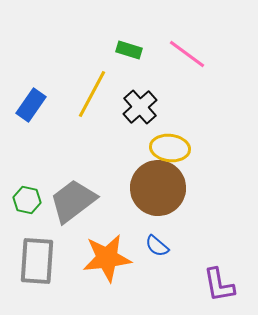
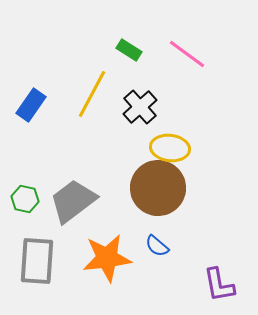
green rectangle: rotated 15 degrees clockwise
green hexagon: moved 2 px left, 1 px up
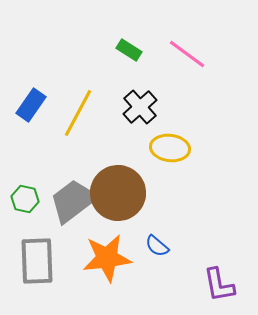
yellow line: moved 14 px left, 19 px down
brown circle: moved 40 px left, 5 px down
gray rectangle: rotated 6 degrees counterclockwise
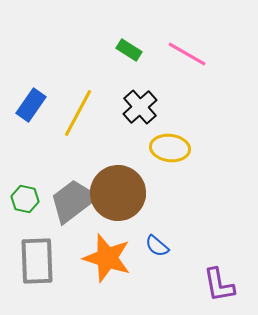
pink line: rotated 6 degrees counterclockwise
orange star: rotated 24 degrees clockwise
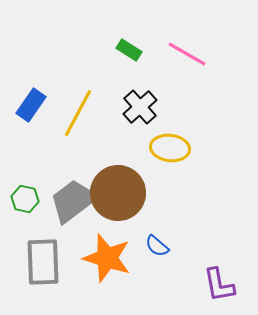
gray rectangle: moved 6 px right, 1 px down
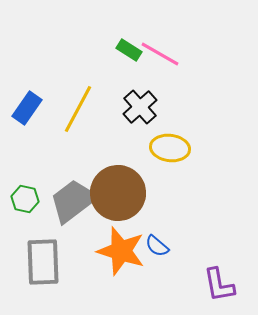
pink line: moved 27 px left
blue rectangle: moved 4 px left, 3 px down
yellow line: moved 4 px up
orange star: moved 14 px right, 7 px up
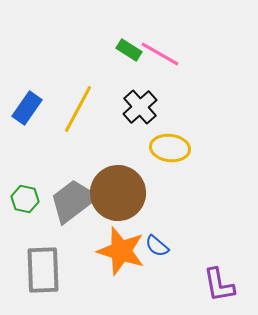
gray rectangle: moved 8 px down
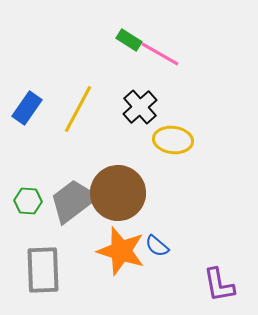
green rectangle: moved 10 px up
yellow ellipse: moved 3 px right, 8 px up
green hexagon: moved 3 px right, 2 px down; rotated 8 degrees counterclockwise
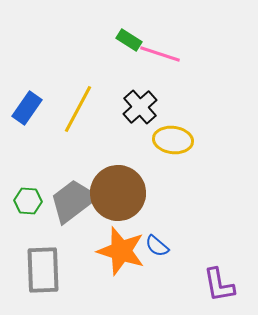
pink line: rotated 12 degrees counterclockwise
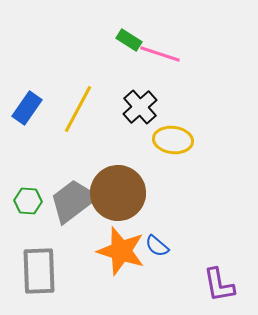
gray rectangle: moved 4 px left, 1 px down
